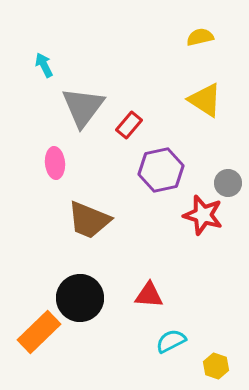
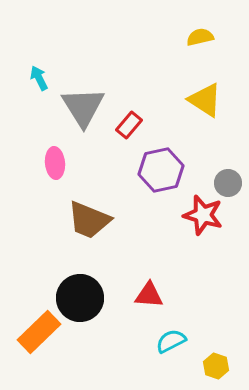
cyan arrow: moved 5 px left, 13 px down
gray triangle: rotated 9 degrees counterclockwise
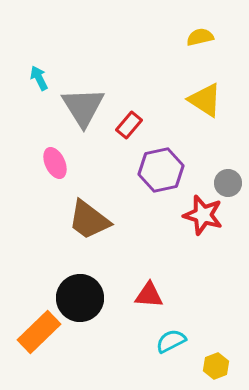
pink ellipse: rotated 20 degrees counterclockwise
brown trapezoid: rotated 15 degrees clockwise
yellow hexagon: rotated 20 degrees clockwise
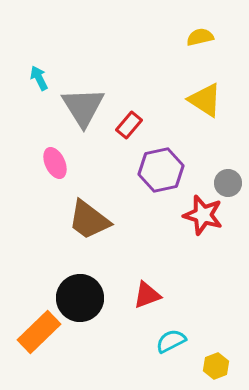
red triangle: moved 2 px left; rotated 24 degrees counterclockwise
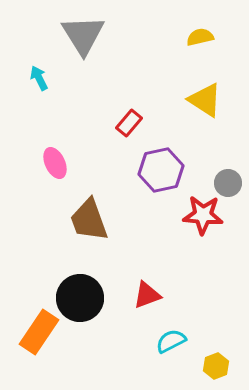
gray triangle: moved 72 px up
red rectangle: moved 2 px up
red star: rotated 12 degrees counterclockwise
brown trapezoid: rotated 33 degrees clockwise
orange rectangle: rotated 12 degrees counterclockwise
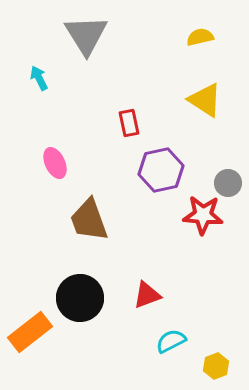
gray triangle: moved 3 px right
red rectangle: rotated 52 degrees counterclockwise
orange rectangle: moved 9 px left; rotated 18 degrees clockwise
